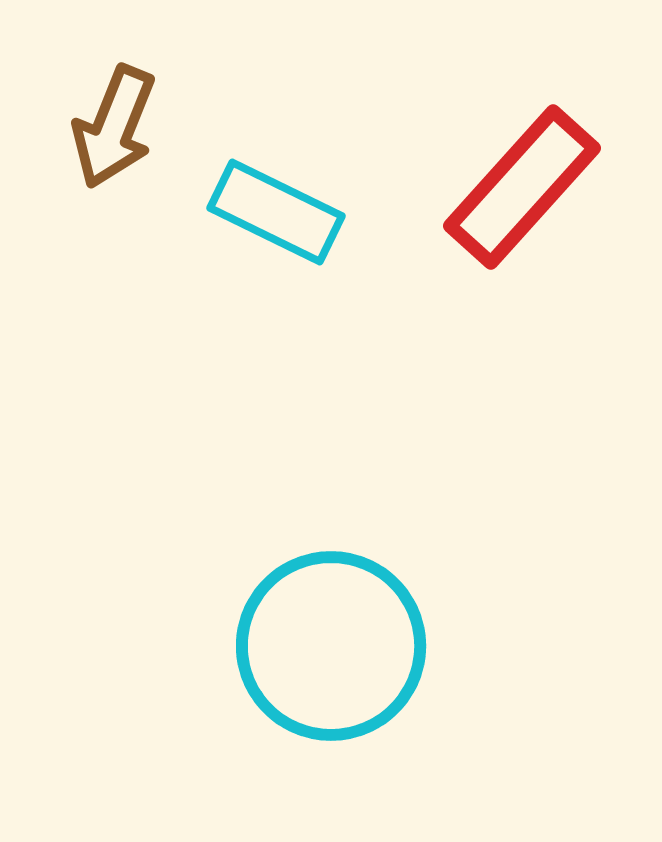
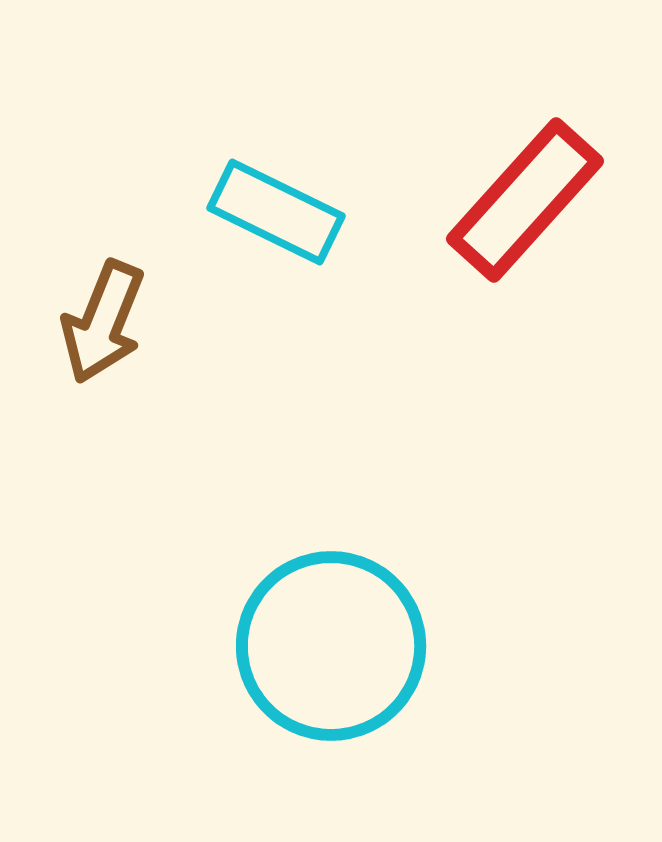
brown arrow: moved 11 px left, 195 px down
red rectangle: moved 3 px right, 13 px down
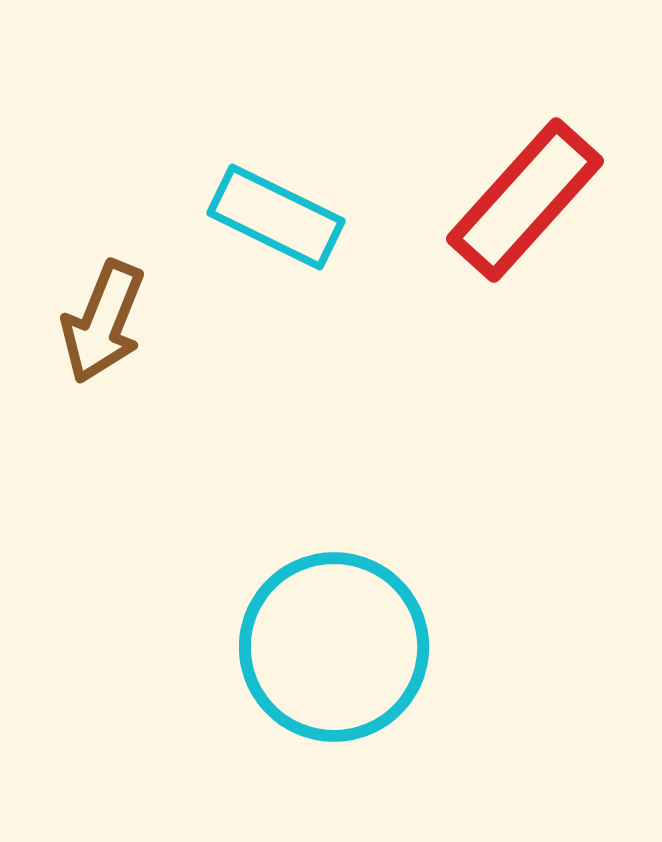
cyan rectangle: moved 5 px down
cyan circle: moved 3 px right, 1 px down
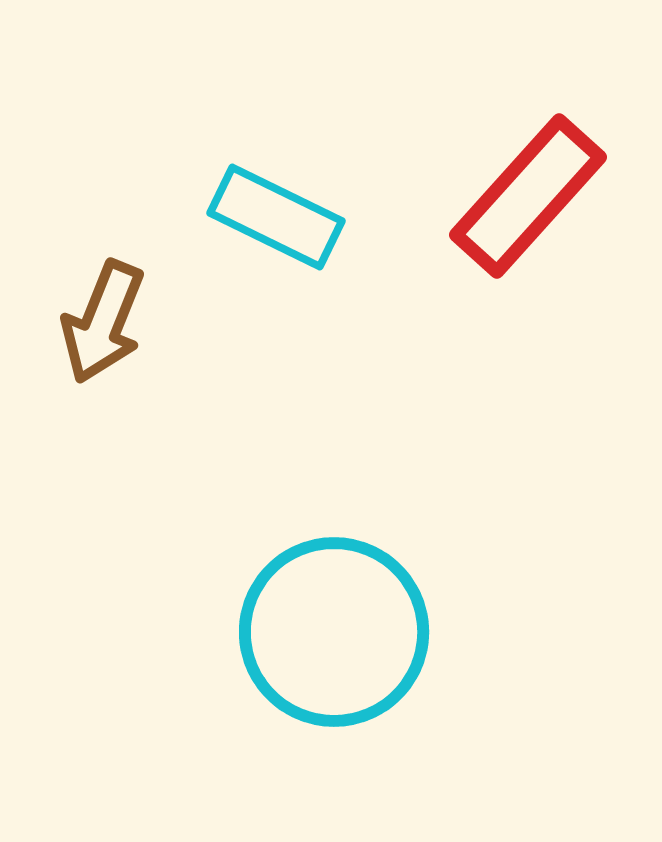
red rectangle: moved 3 px right, 4 px up
cyan circle: moved 15 px up
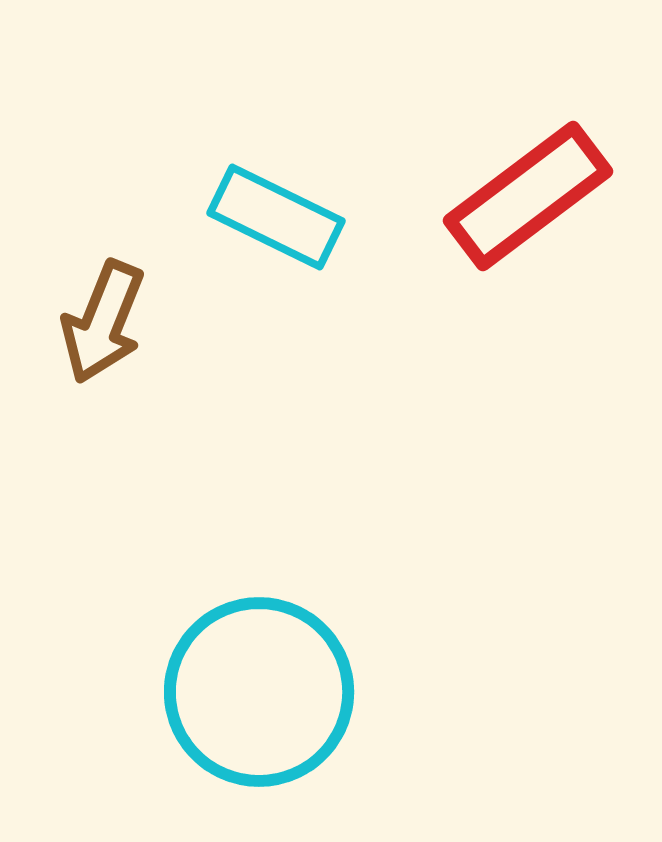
red rectangle: rotated 11 degrees clockwise
cyan circle: moved 75 px left, 60 px down
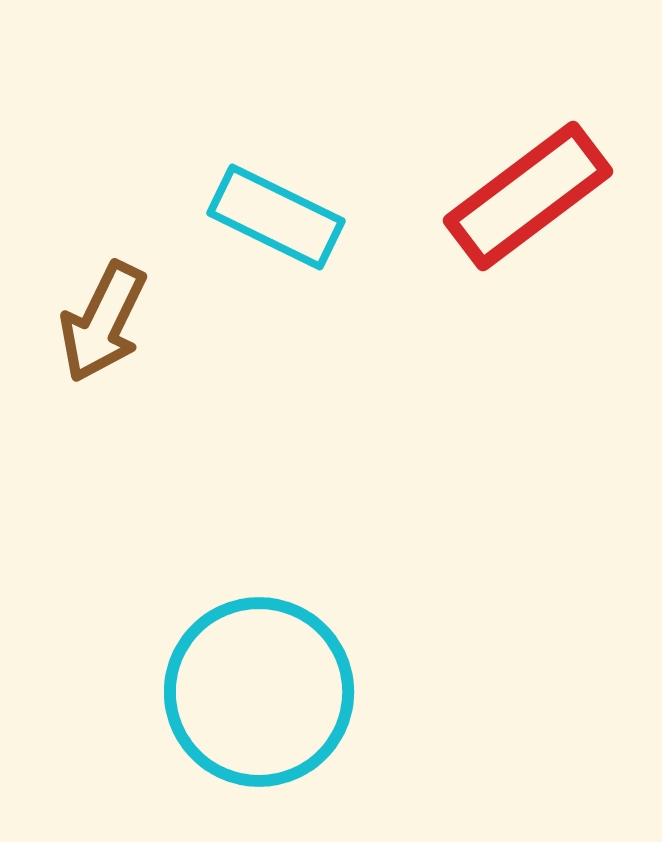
brown arrow: rotated 4 degrees clockwise
